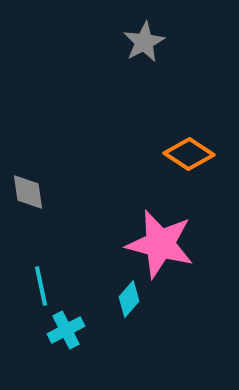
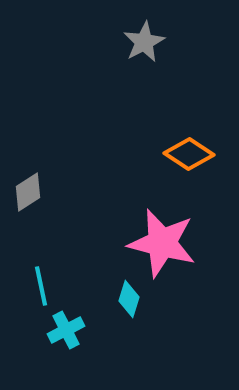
gray diamond: rotated 66 degrees clockwise
pink star: moved 2 px right, 1 px up
cyan diamond: rotated 24 degrees counterclockwise
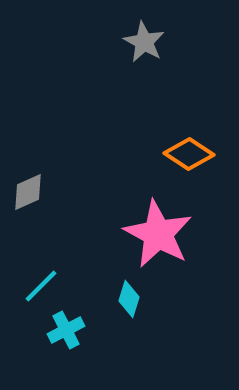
gray star: rotated 15 degrees counterclockwise
gray diamond: rotated 9 degrees clockwise
pink star: moved 4 px left, 9 px up; rotated 14 degrees clockwise
cyan line: rotated 57 degrees clockwise
